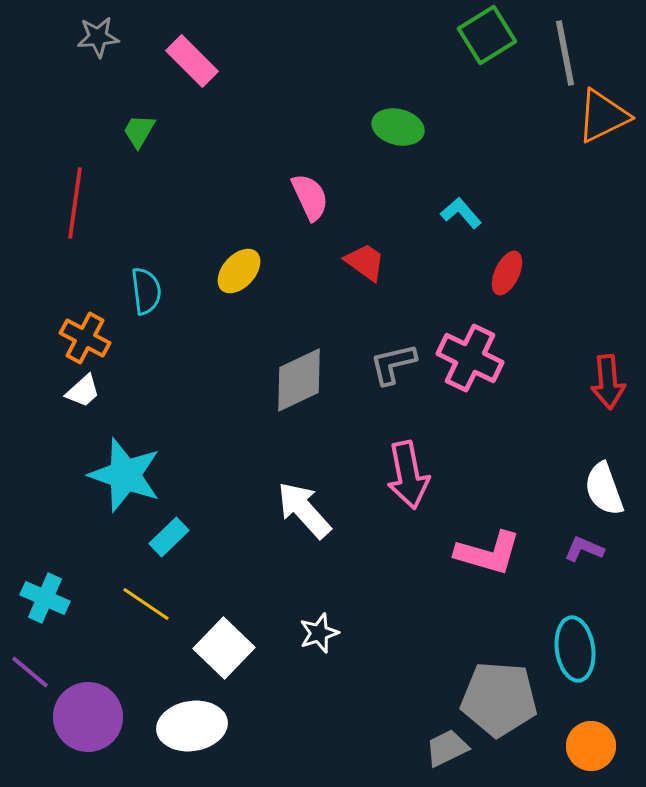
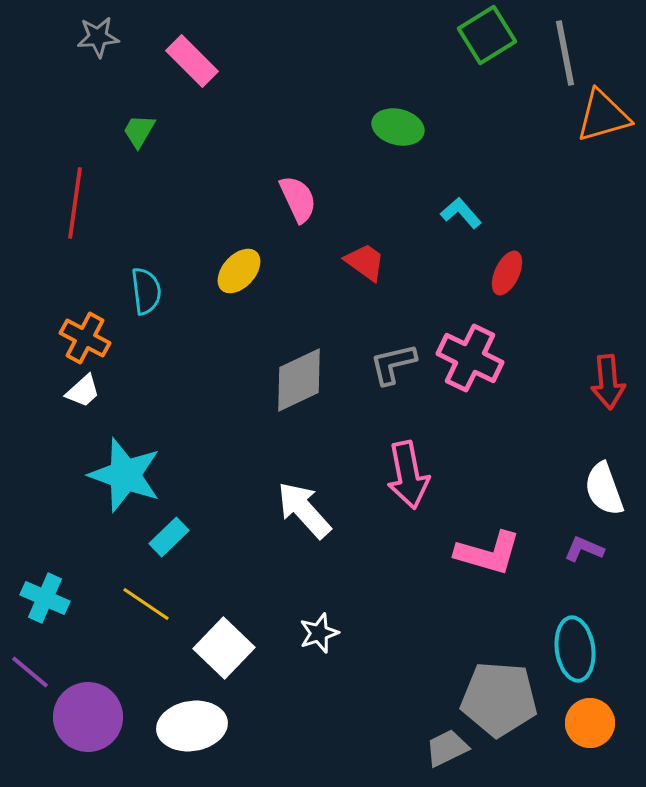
orange triangle: rotated 10 degrees clockwise
pink semicircle: moved 12 px left, 2 px down
orange circle: moved 1 px left, 23 px up
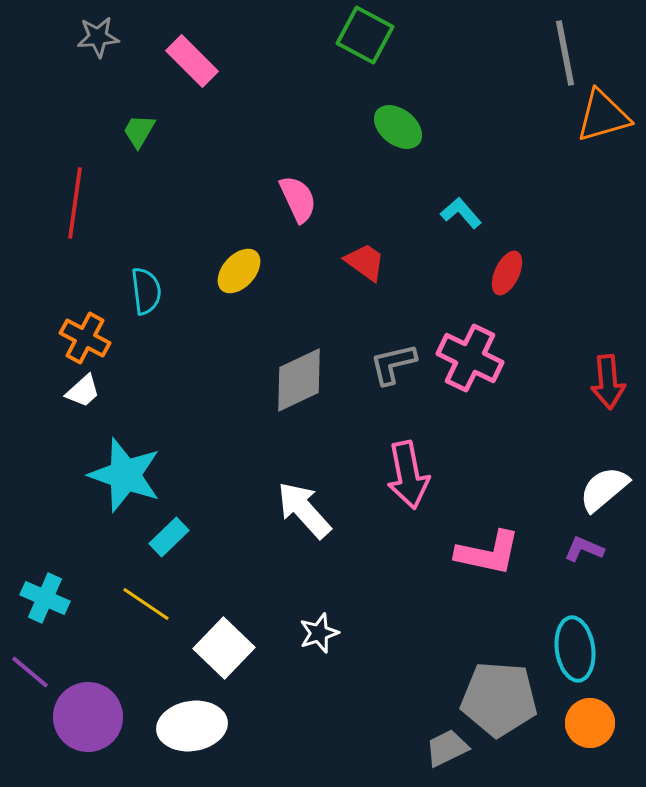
green square: moved 122 px left; rotated 30 degrees counterclockwise
green ellipse: rotated 24 degrees clockwise
white semicircle: rotated 70 degrees clockwise
pink L-shape: rotated 4 degrees counterclockwise
